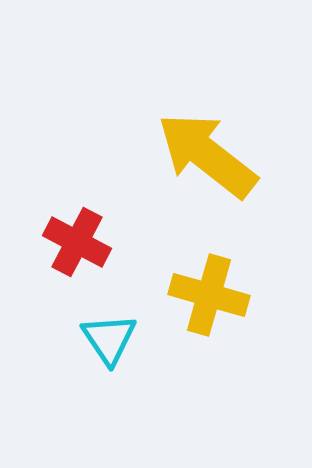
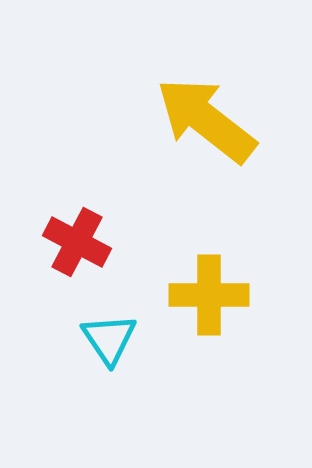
yellow arrow: moved 1 px left, 35 px up
yellow cross: rotated 16 degrees counterclockwise
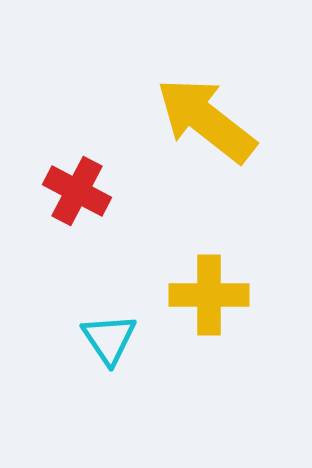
red cross: moved 51 px up
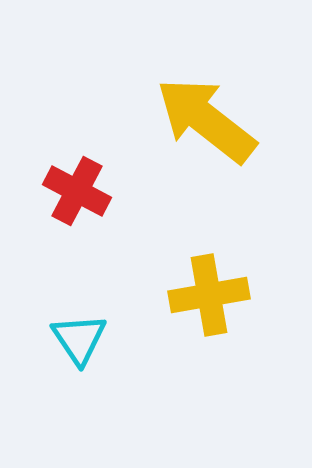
yellow cross: rotated 10 degrees counterclockwise
cyan triangle: moved 30 px left
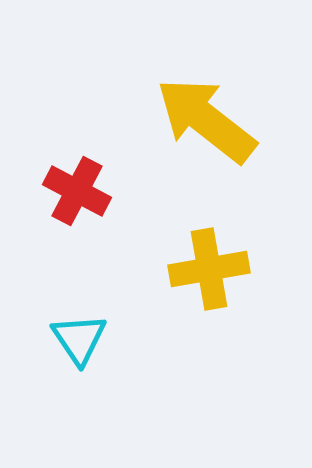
yellow cross: moved 26 px up
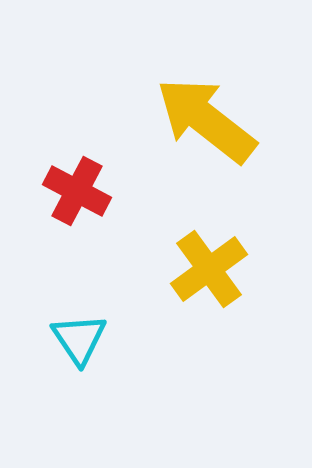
yellow cross: rotated 26 degrees counterclockwise
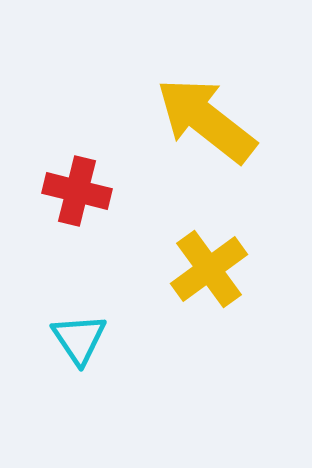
red cross: rotated 14 degrees counterclockwise
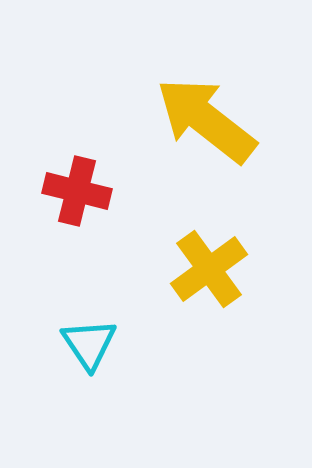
cyan triangle: moved 10 px right, 5 px down
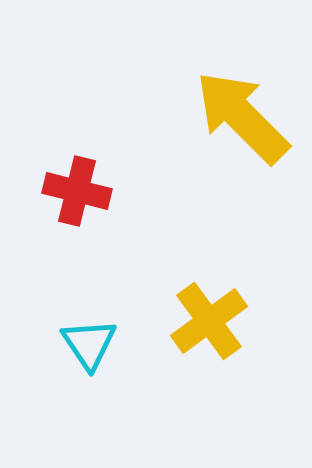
yellow arrow: moved 36 px right, 3 px up; rotated 7 degrees clockwise
yellow cross: moved 52 px down
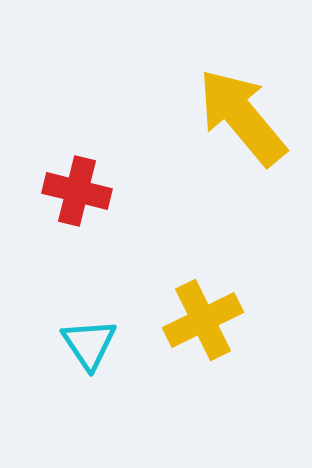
yellow arrow: rotated 5 degrees clockwise
yellow cross: moved 6 px left, 1 px up; rotated 10 degrees clockwise
